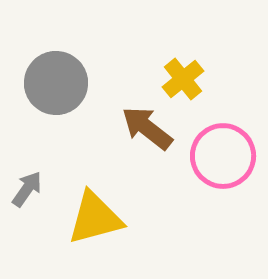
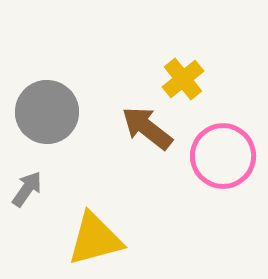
gray circle: moved 9 px left, 29 px down
yellow triangle: moved 21 px down
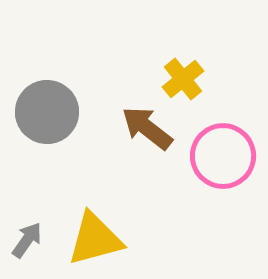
gray arrow: moved 51 px down
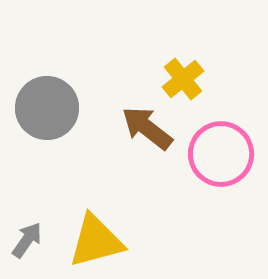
gray circle: moved 4 px up
pink circle: moved 2 px left, 2 px up
yellow triangle: moved 1 px right, 2 px down
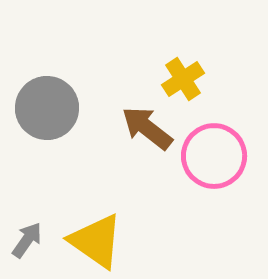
yellow cross: rotated 6 degrees clockwise
pink circle: moved 7 px left, 2 px down
yellow triangle: rotated 50 degrees clockwise
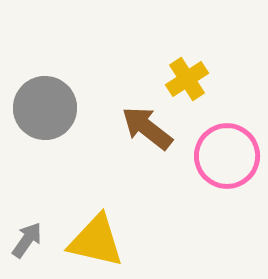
yellow cross: moved 4 px right
gray circle: moved 2 px left
pink circle: moved 13 px right
yellow triangle: rotated 22 degrees counterclockwise
